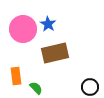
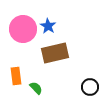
blue star: moved 2 px down
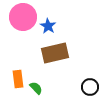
pink circle: moved 12 px up
orange rectangle: moved 2 px right, 3 px down
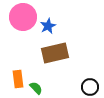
blue star: rotated 14 degrees clockwise
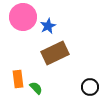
brown rectangle: rotated 12 degrees counterclockwise
